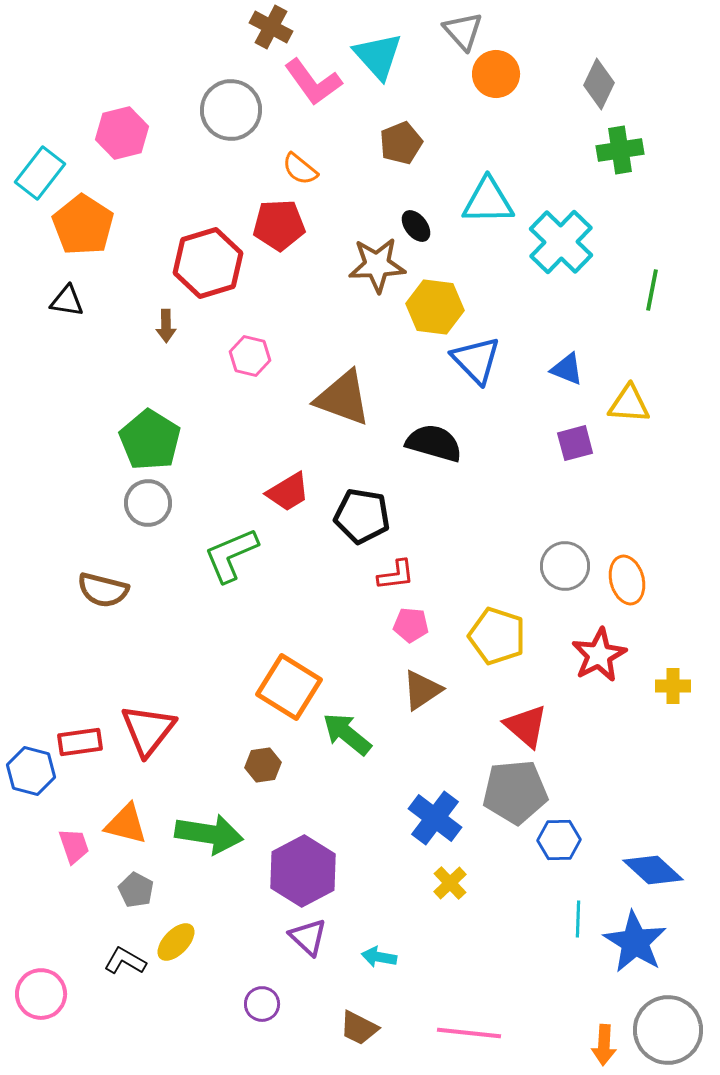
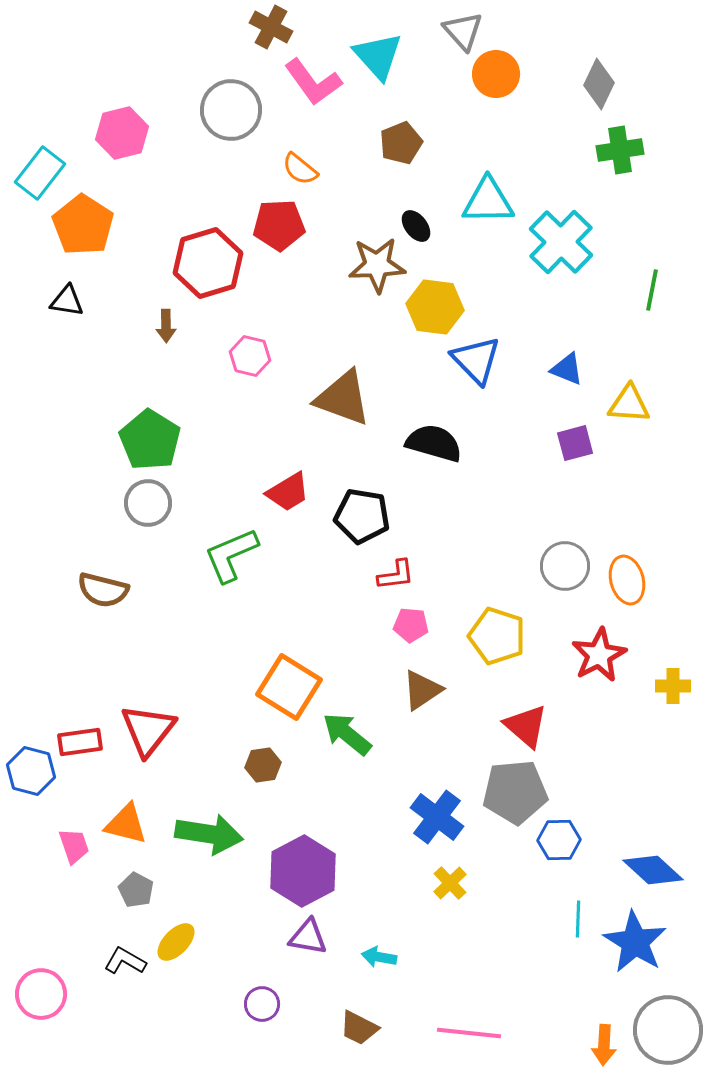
blue cross at (435, 818): moved 2 px right, 1 px up
purple triangle at (308, 937): rotated 33 degrees counterclockwise
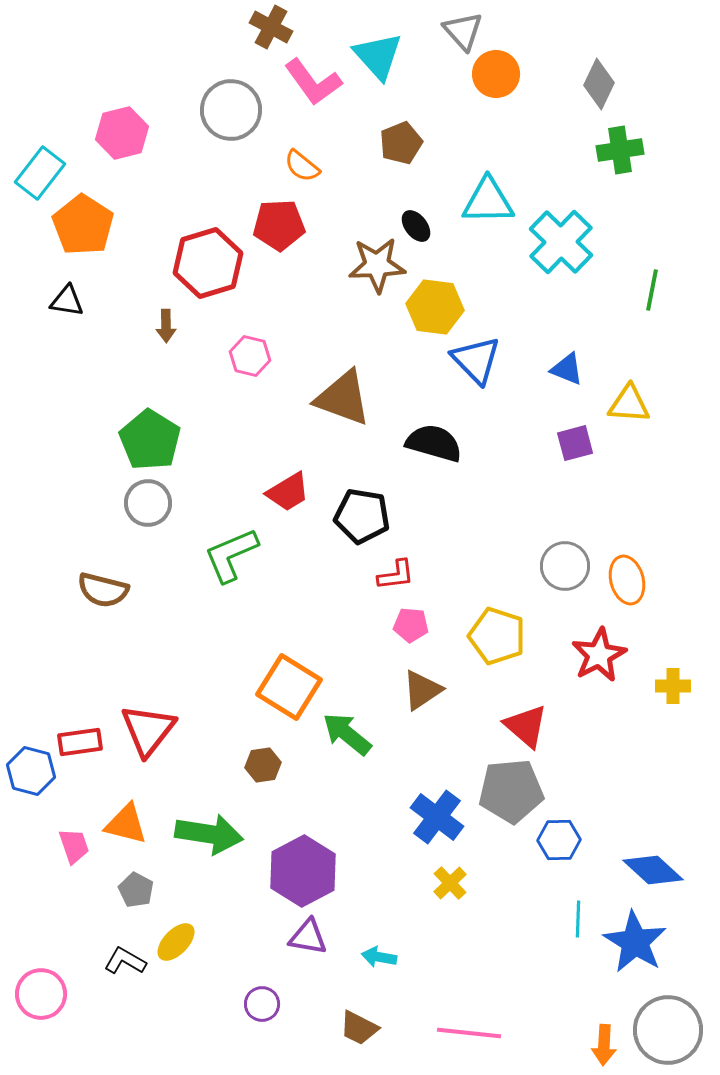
orange semicircle at (300, 169): moved 2 px right, 3 px up
gray pentagon at (515, 792): moved 4 px left, 1 px up
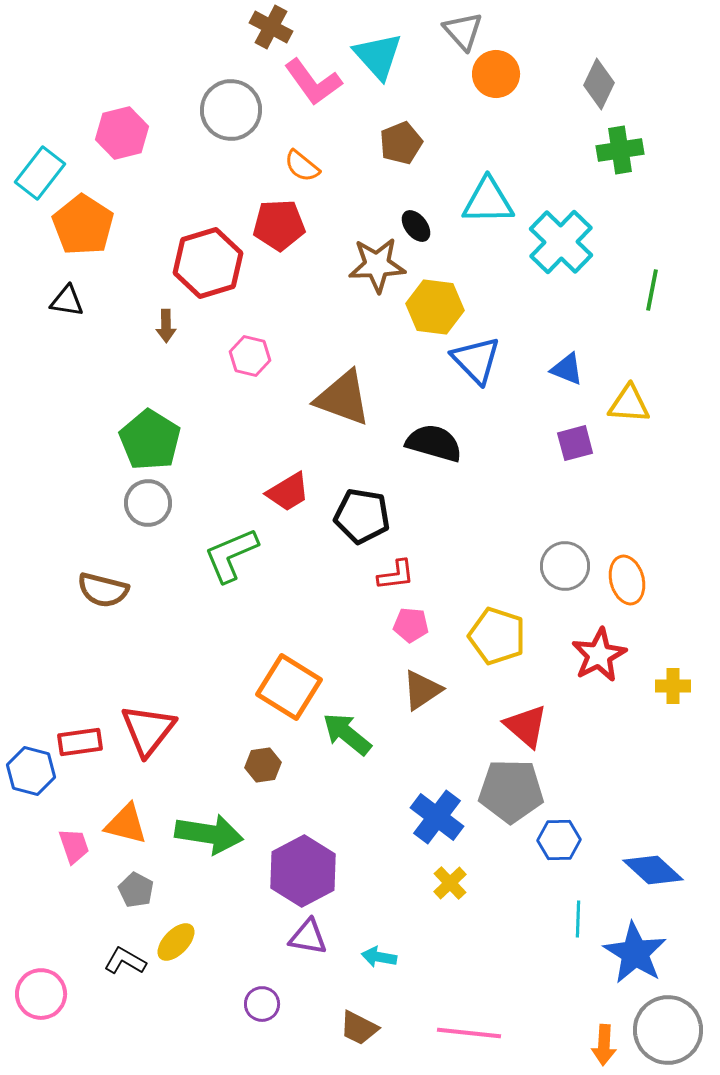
gray pentagon at (511, 791): rotated 6 degrees clockwise
blue star at (635, 942): moved 11 px down
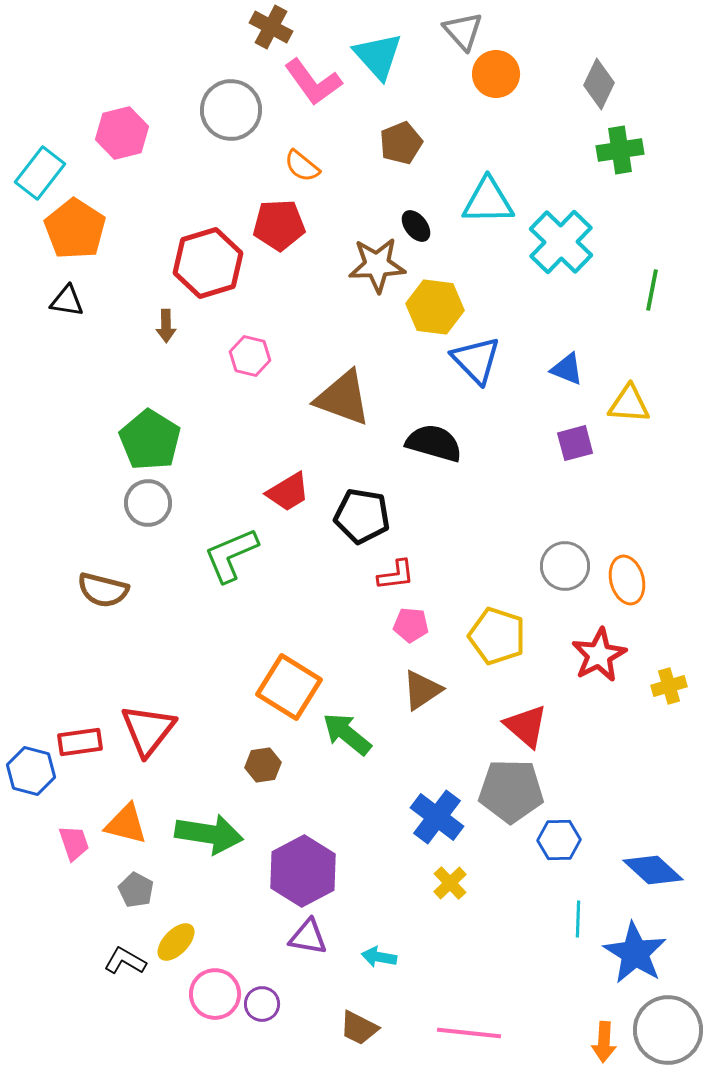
orange pentagon at (83, 225): moved 8 px left, 4 px down
yellow cross at (673, 686): moved 4 px left; rotated 16 degrees counterclockwise
pink trapezoid at (74, 846): moved 3 px up
pink circle at (41, 994): moved 174 px right
orange arrow at (604, 1045): moved 3 px up
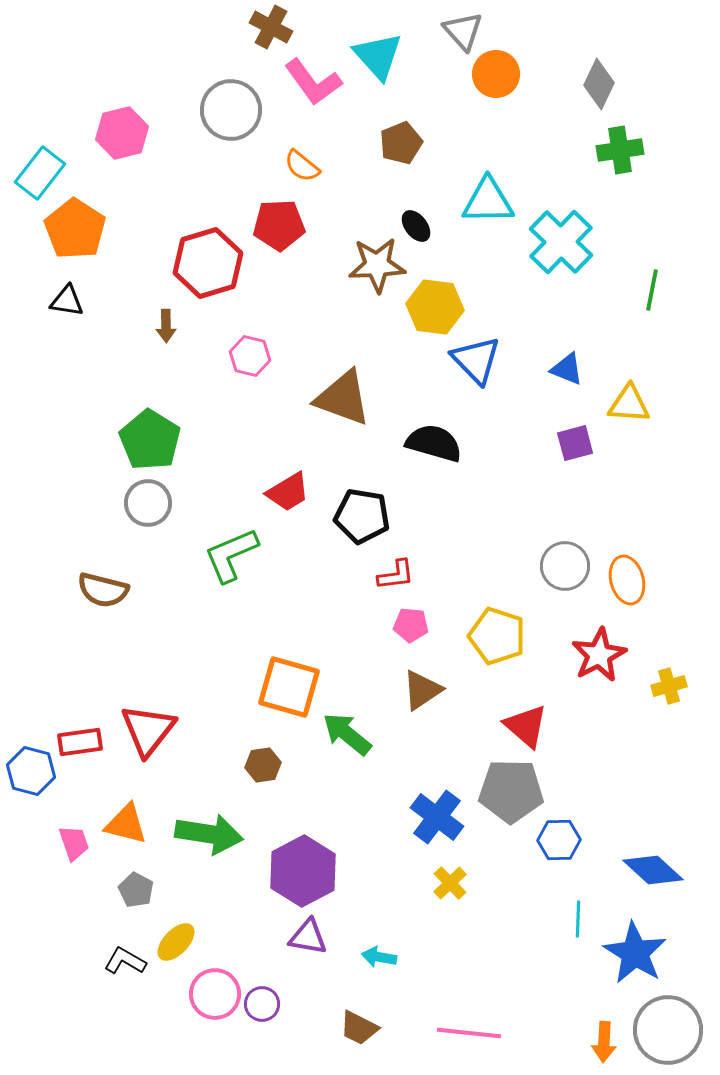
orange square at (289, 687): rotated 16 degrees counterclockwise
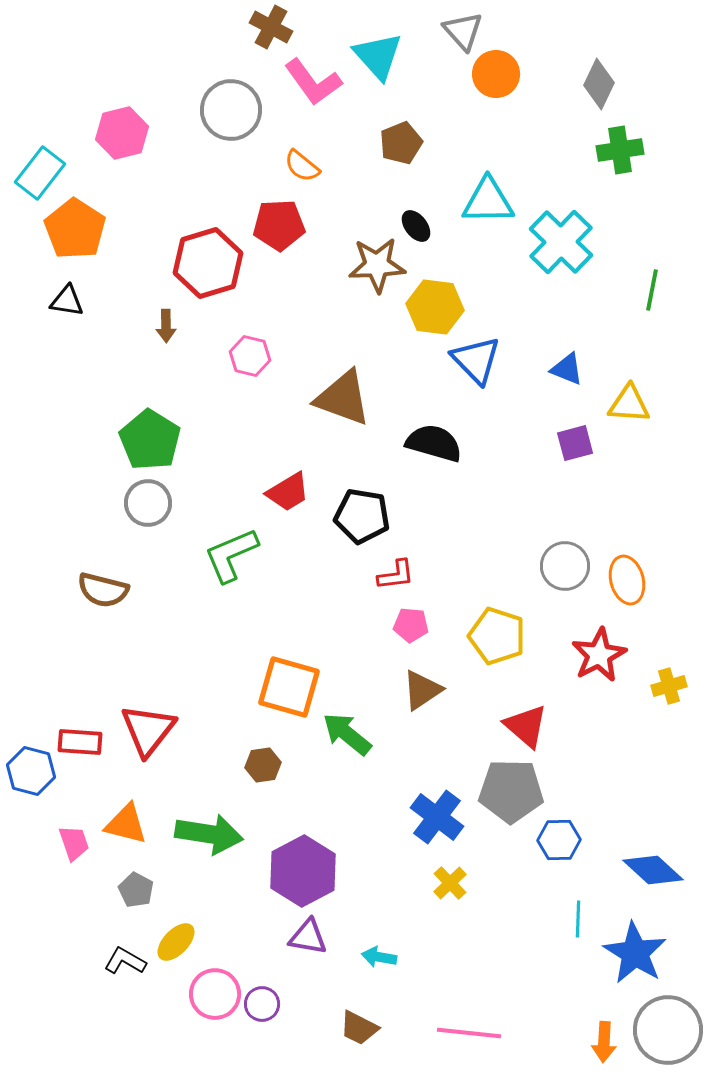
red rectangle at (80, 742): rotated 12 degrees clockwise
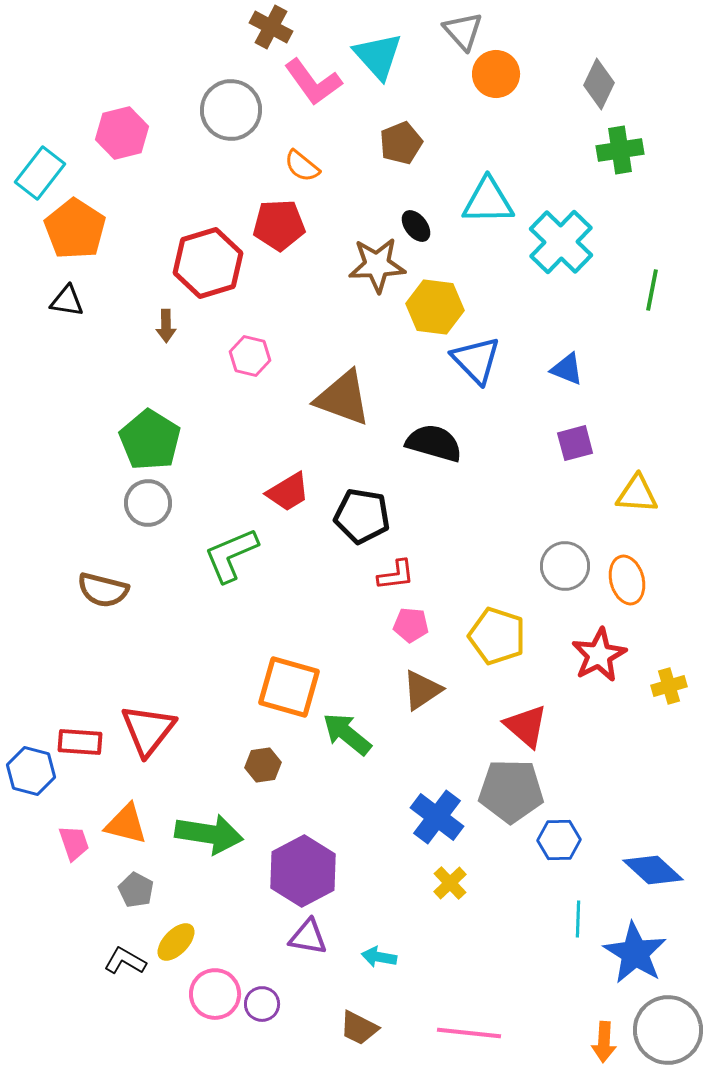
yellow triangle at (629, 404): moved 8 px right, 90 px down
